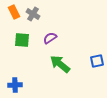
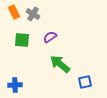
purple semicircle: moved 1 px up
blue square: moved 12 px left, 21 px down
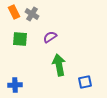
gray cross: moved 1 px left
green square: moved 2 px left, 1 px up
green arrow: moved 1 px left, 1 px down; rotated 40 degrees clockwise
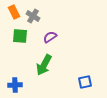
gray cross: moved 1 px right, 2 px down
green square: moved 3 px up
green arrow: moved 15 px left; rotated 140 degrees counterclockwise
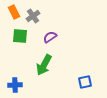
gray cross: rotated 24 degrees clockwise
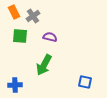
purple semicircle: rotated 48 degrees clockwise
blue square: rotated 24 degrees clockwise
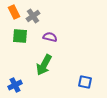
blue cross: rotated 24 degrees counterclockwise
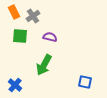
blue cross: rotated 24 degrees counterclockwise
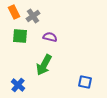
blue cross: moved 3 px right
